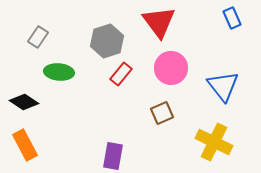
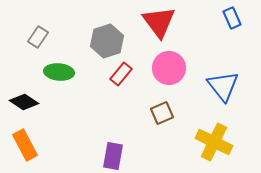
pink circle: moved 2 px left
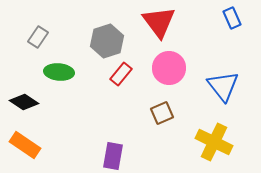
orange rectangle: rotated 28 degrees counterclockwise
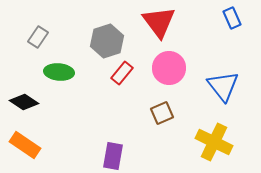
red rectangle: moved 1 px right, 1 px up
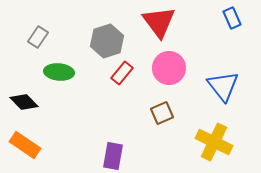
black diamond: rotated 12 degrees clockwise
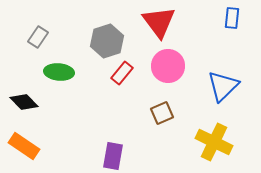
blue rectangle: rotated 30 degrees clockwise
pink circle: moved 1 px left, 2 px up
blue triangle: rotated 24 degrees clockwise
orange rectangle: moved 1 px left, 1 px down
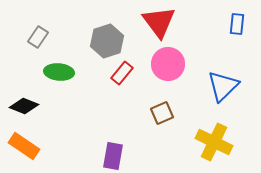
blue rectangle: moved 5 px right, 6 px down
pink circle: moved 2 px up
black diamond: moved 4 px down; rotated 24 degrees counterclockwise
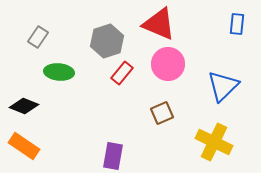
red triangle: moved 2 px down; rotated 30 degrees counterclockwise
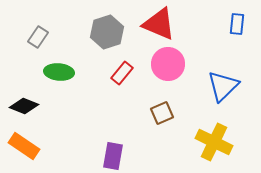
gray hexagon: moved 9 px up
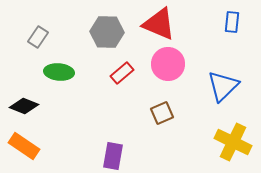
blue rectangle: moved 5 px left, 2 px up
gray hexagon: rotated 20 degrees clockwise
red rectangle: rotated 10 degrees clockwise
yellow cross: moved 19 px right
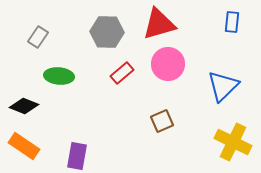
red triangle: rotated 39 degrees counterclockwise
green ellipse: moved 4 px down
brown square: moved 8 px down
purple rectangle: moved 36 px left
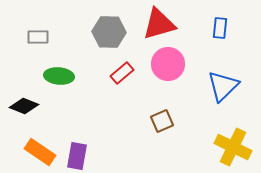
blue rectangle: moved 12 px left, 6 px down
gray hexagon: moved 2 px right
gray rectangle: rotated 55 degrees clockwise
yellow cross: moved 5 px down
orange rectangle: moved 16 px right, 6 px down
